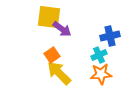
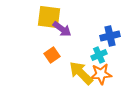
yellow arrow: moved 22 px right
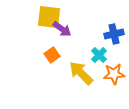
blue cross: moved 4 px right, 2 px up
cyan cross: rotated 21 degrees counterclockwise
orange star: moved 13 px right
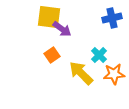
blue cross: moved 2 px left, 16 px up
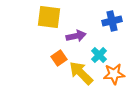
blue cross: moved 3 px down
purple arrow: moved 14 px right, 7 px down; rotated 48 degrees counterclockwise
orange square: moved 7 px right, 3 px down
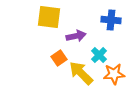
blue cross: moved 1 px left, 1 px up; rotated 18 degrees clockwise
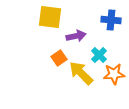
yellow square: moved 1 px right
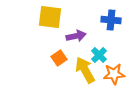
yellow arrow: moved 4 px right, 3 px up; rotated 16 degrees clockwise
